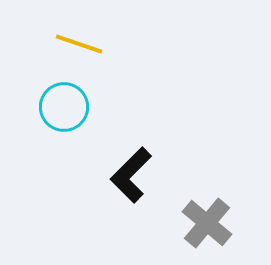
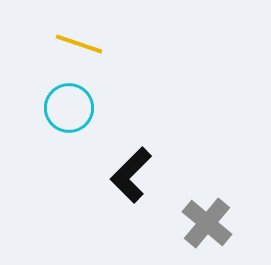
cyan circle: moved 5 px right, 1 px down
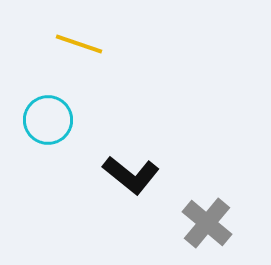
cyan circle: moved 21 px left, 12 px down
black L-shape: rotated 96 degrees counterclockwise
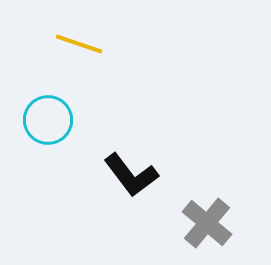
black L-shape: rotated 14 degrees clockwise
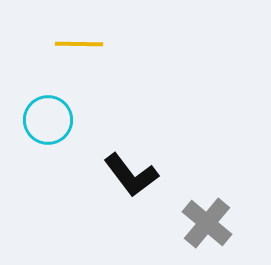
yellow line: rotated 18 degrees counterclockwise
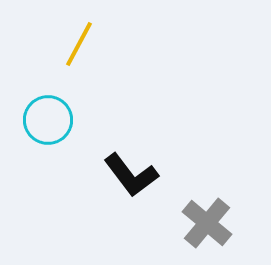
yellow line: rotated 63 degrees counterclockwise
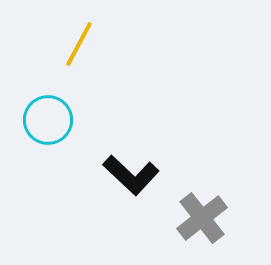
black L-shape: rotated 10 degrees counterclockwise
gray cross: moved 5 px left, 5 px up; rotated 12 degrees clockwise
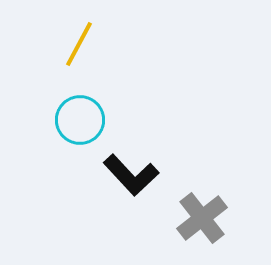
cyan circle: moved 32 px right
black L-shape: rotated 4 degrees clockwise
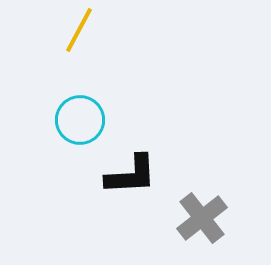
yellow line: moved 14 px up
black L-shape: rotated 50 degrees counterclockwise
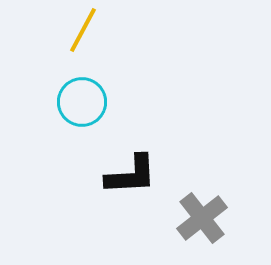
yellow line: moved 4 px right
cyan circle: moved 2 px right, 18 px up
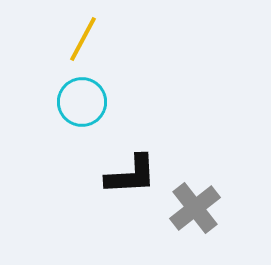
yellow line: moved 9 px down
gray cross: moved 7 px left, 10 px up
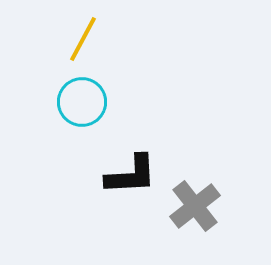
gray cross: moved 2 px up
